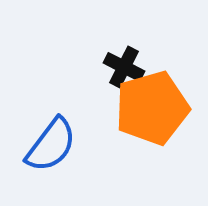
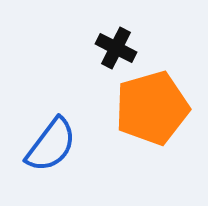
black cross: moved 8 px left, 19 px up
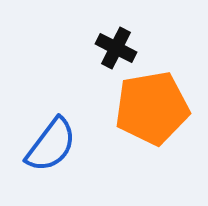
orange pentagon: rotated 6 degrees clockwise
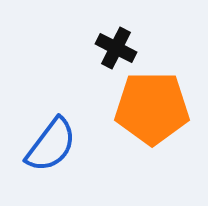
orange pentagon: rotated 10 degrees clockwise
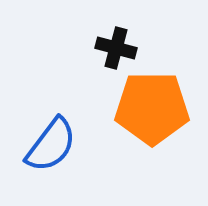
black cross: rotated 12 degrees counterclockwise
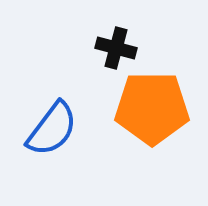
blue semicircle: moved 1 px right, 16 px up
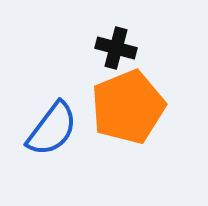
orange pentagon: moved 24 px left, 1 px up; rotated 22 degrees counterclockwise
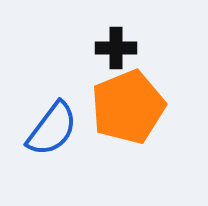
black cross: rotated 15 degrees counterclockwise
